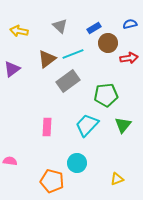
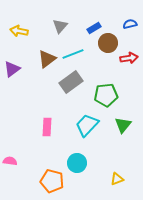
gray triangle: rotated 28 degrees clockwise
gray rectangle: moved 3 px right, 1 px down
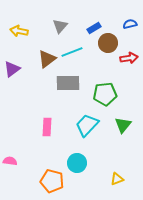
cyan line: moved 1 px left, 2 px up
gray rectangle: moved 3 px left, 1 px down; rotated 35 degrees clockwise
green pentagon: moved 1 px left, 1 px up
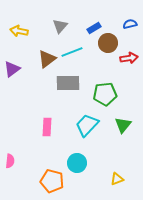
pink semicircle: rotated 88 degrees clockwise
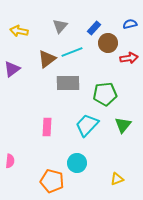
blue rectangle: rotated 16 degrees counterclockwise
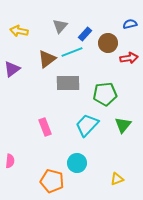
blue rectangle: moved 9 px left, 6 px down
pink rectangle: moved 2 px left; rotated 24 degrees counterclockwise
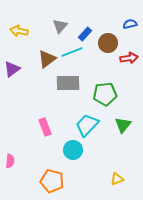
cyan circle: moved 4 px left, 13 px up
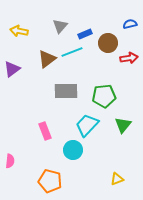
blue rectangle: rotated 24 degrees clockwise
gray rectangle: moved 2 px left, 8 px down
green pentagon: moved 1 px left, 2 px down
pink rectangle: moved 4 px down
orange pentagon: moved 2 px left
